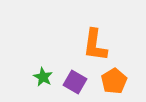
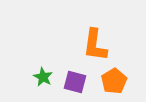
purple square: rotated 15 degrees counterclockwise
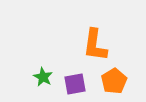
purple square: moved 2 px down; rotated 25 degrees counterclockwise
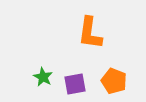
orange L-shape: moved 5 px left, 12 px up
orange pentagon: rotated 20 degrees counterclockwise
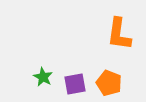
orange L-shape: moved 29 px right, 1 px down
orange pentagon: moved 5 px left, 2 px down
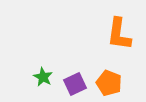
purple square: rotated 15 degrees counterclockwise
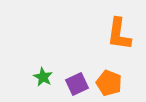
purple square: moved 2 px right
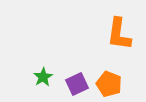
green star: rotated 12 degrees clockwise
orange pentagon: moved 1 px down
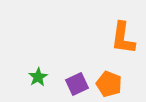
orange L-shape: moved 4 px right, 4 px down
green star: moved 5 px left
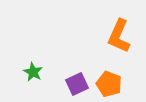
orange L-shape: moved 4 px left, 2 px up; rotated 16 degrees clockwise
green star: moved 5 px left, 5 px up; rotated 12 degrees counterclockwise
